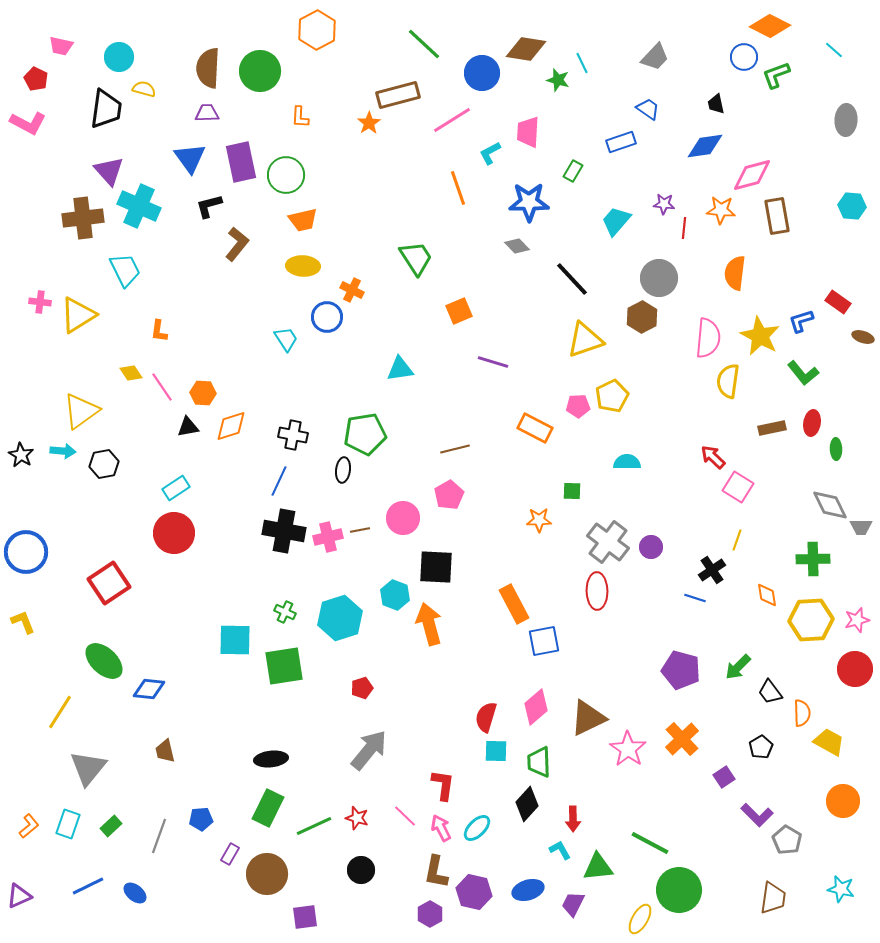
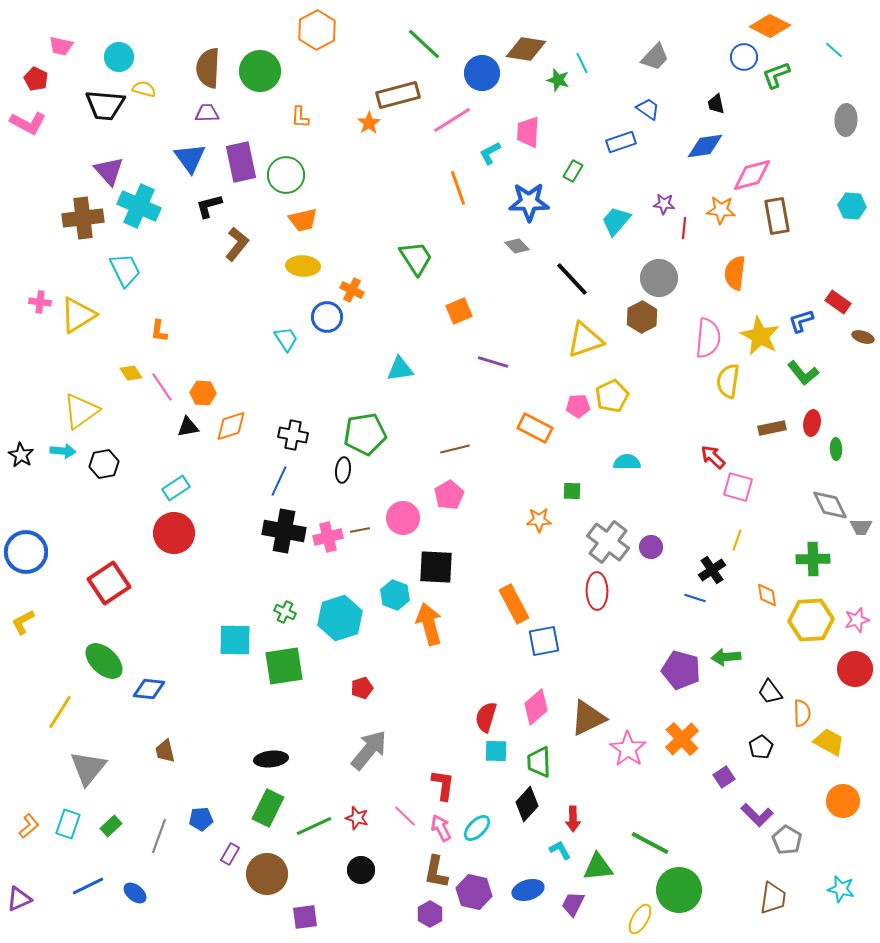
black trapezoid at (106, 109): moved 1 px left, 4 px up; rotated 87 degrees clockwise
pink square at (738, 487): rotated 16 degrees counterclockwise
yellow L-shape at (23, 622): rotated 96 degrees counterclockwise
green arrow at (738, 667): moved 12 px left, 10 px up; rotated 40 degrees clockwise
purple triangle at (19, 896): moved 3 px down
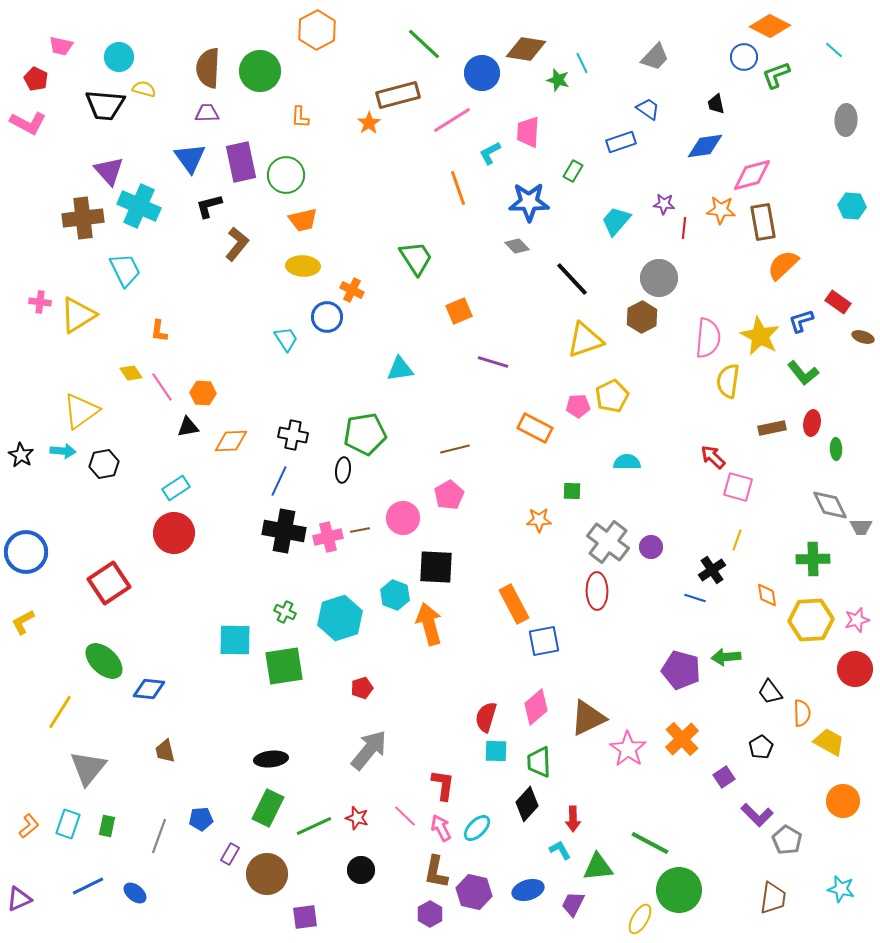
brown rectangle at (777, 216): moved 14 px left, 6 px down
orange semicircle at (735, 273): moved 48 px right, 8 px up; rotated 40 degrees clockwise
orange diamond at (231, 426): moved 15 px down; rotated 16 degrees clockwise
green rectangle at (111, 826): moved 4 px left; rotated 35 degrees counterclockwise
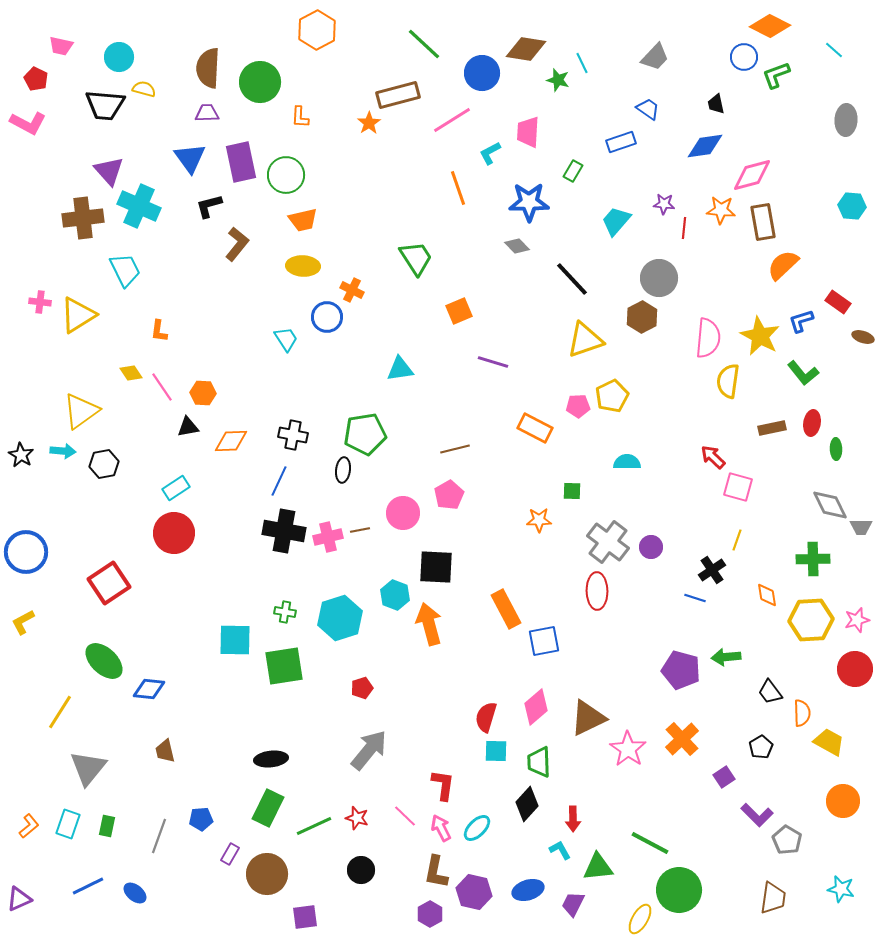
green circle at (260, 71): moved 11 px down
pink circle at (403, 518): moved 5 px up
orange rectangle at (514, 604): moved 8 px left, 5 px down
green cross at (285, 612): rotated 15 degrees counterclockwise
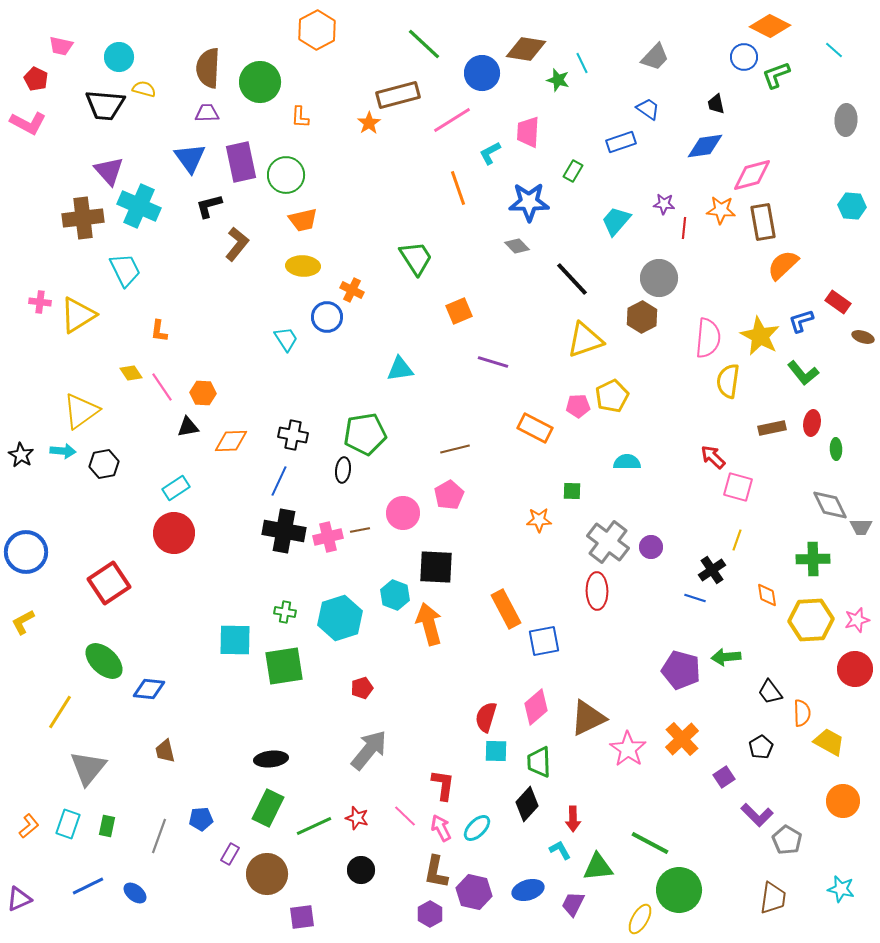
purple square at (305, 917): moved 3 px left
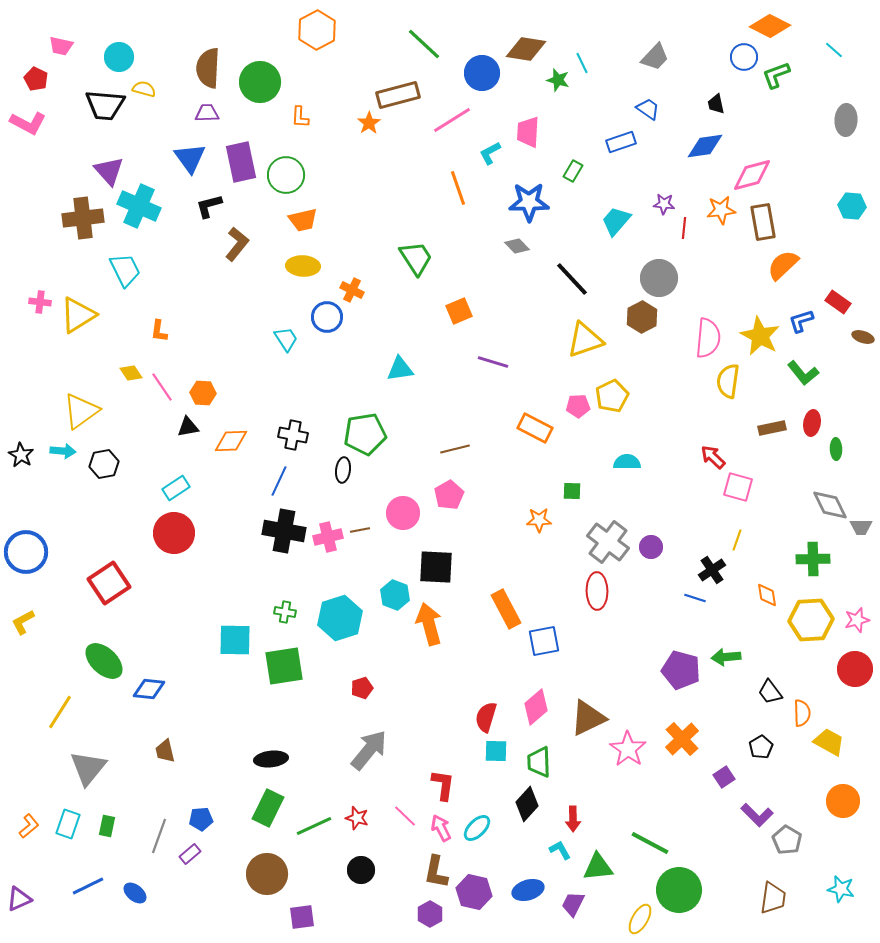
orange star at (721, 210): rotated 12 degrees counterclockwise
purple rectangle at (230, 854): moved 40 px left; rotated 20 degrees clockwise
